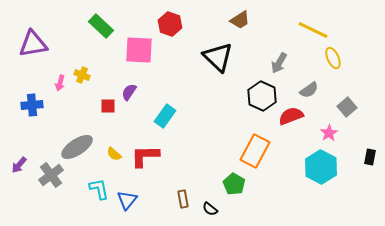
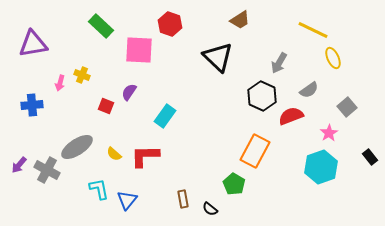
red square: moved 2 px left; rotated 21 degrees clockwise
black rectangle: rotated 49 degrees counterclockwise
cyan hexagon: rotated 12 degrees clockwise
gray cross: moved 4 px left, 5 px up; rotated 25 degrees counterclockwise
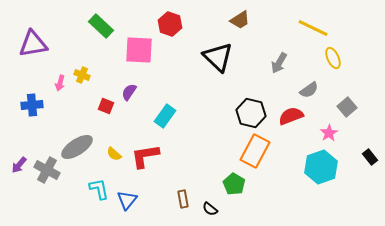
yellow line: moved 2 px up
black hexagon: moved 11 px left, 17 px down; rotated 12 degrees counterclockwise
red L-shape: rotated 8 degrees counterclockwise
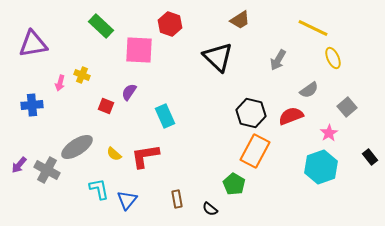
gray arrow: moved 1 px left, 3 px up
cyan rectangle: rotated 60 degrees counterclockwise
brown rectangle: moved 6 px left
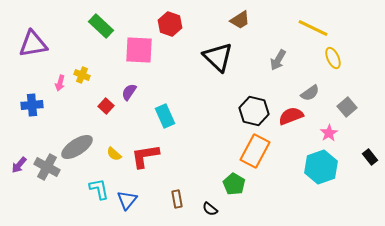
gray semicircle: moved 1 px right, 3 px down
red square: rotated 21 degrees clockwise
black hexagon: moved 3 px right, 2 px up
gray cross: moved 3 px up
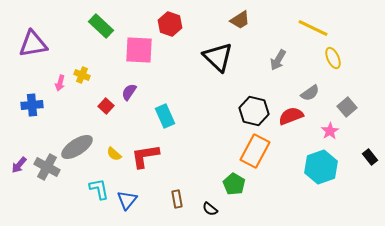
pink star: moved 1 px right, 2 px up
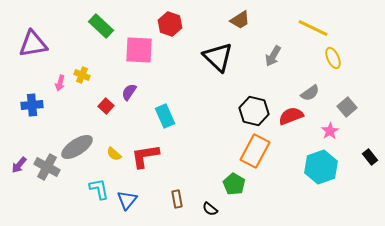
gray arrow: moved 5 px left, 4 px up
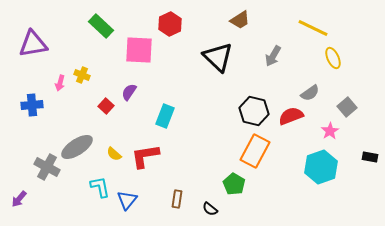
red hexagon: rotated 15 degrees clockwise
cyan rectangle: rotated 45 degrees clockwise
black rectangle: rotated 42 degrees counterclockwise
purple arrow: moved 34 px down
cyan L-shape: moved 1 px right, 2 px up
brown rectangle: rotated 18 degrees clockwise
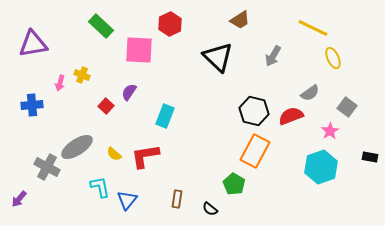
gray square: rotated 12 degrees counterclockwise
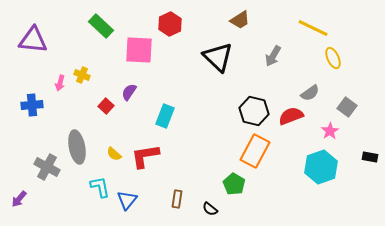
purple triangle: moved 4 px up; rotated 16 degrees clockwise
gray ellipse: rotated 68 degrees counterclockwise
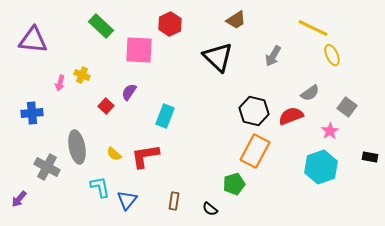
brown trapezoid: moved 4 px left
yellow ellipse: moved 1 px left, 3 px up
blue cross: moved 8 px down
green pentagon: rotated 25 degrees clockwise
brown rectangle: moved 3 px left, 2 px down
